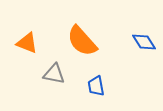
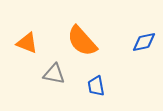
blue diamond: rotated 70 degrees counterclockwise
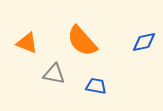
blue trapezoid: rotated 110 degrees clockwise
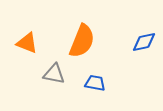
orange semicircle: rotated 116 degrees counterclockwise
blue trapezoid: moved 1 px left, 3 px up
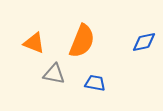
orange triangle: moved 7 px right
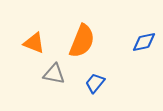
blue trapezoid: rotated 60 degrees counterclockwise
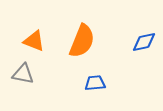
orange triangle: moved 2 px up
gray triangle: moved 31 px left
blue trapezoid: rotated 45 degrees clockwise
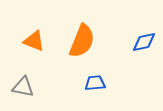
gray triangle: moved 13 px down
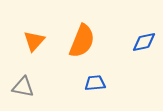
orange triangle: rotated 50 degrees clockwise
